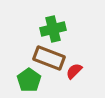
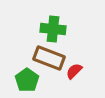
green cross: rotated 20 degrees clockwise
green pentagon: moved 2 px left
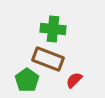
brown rectangle: moved 1 px left, 1 px down
red semicircle: moved 9 px down
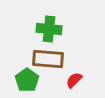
green cross: moved 4 px left
brown rectangle: rotated 16 degrees counterclockwise
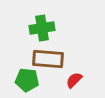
green cross: moved 7 px left, 1 px up; rotated 15 degrees counterclockwise
green pentagon: rotated 30 degrees counterclockwise
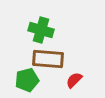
green cross: moved 1 px left, 2 px down; rotated 25 degrees clockwise
green pentagon: rotated 20 degrees counterclockwise
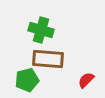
red semicircle: moved 12 px right
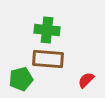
green cross: moved 6 px right; rotated 10 degrees counterclockwise
green pentagon: moved 6 px left, 1 px up
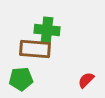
brown rectangle: moved 13 px left, 10 px up
green pentagon: rotated 10 degrees clockwise
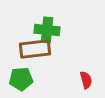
brown rectangle: rotated 12 degrees counterclockwise
red semicircle: rotated 120 degrees clockwise
